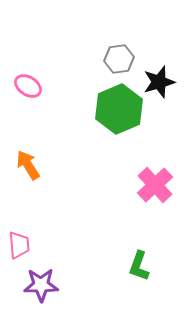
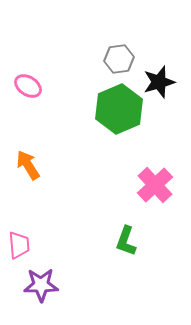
green L-shape: moved 13 px left, 25 px up
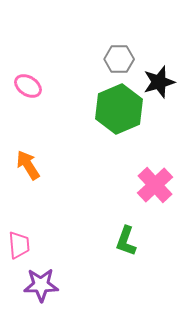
gray hexagon: rotated 8 degrees clockwise
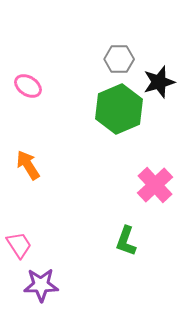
pink trapezoid: rotated 28 degrees counterclockwise
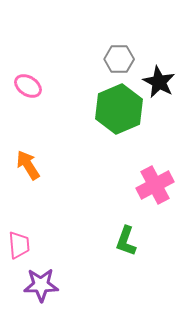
black star: rotated 28 degrees counterclockwise
pink cross: rotated 15 degrees clockwise
pink trapezoid: rotated 28 degrees clockwise
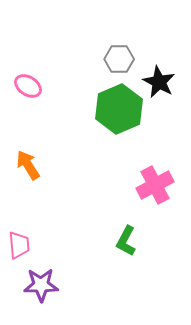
green L-shape: rotated 8 degrees clockwise
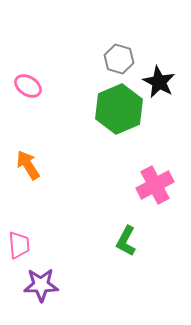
gray hexagon: rotated 16 degrees clockwise
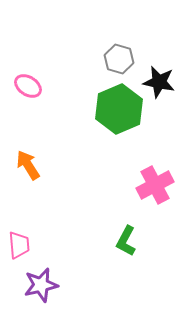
black star: rotated 16 degrees counterclockwise
purple star: rotated 12 degrees counterclockwise
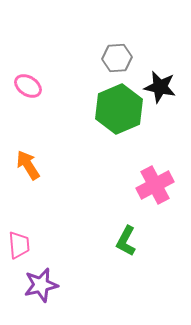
gray hexagon: moved 2 px left, 1 px up; rotated 20 degrees counterclockwise
black star: moved 1 px right, 5 px down
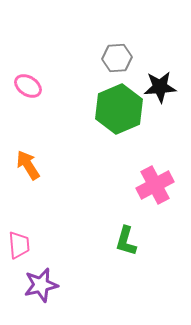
black star: rotated 16 degrees counterclockwise
green L-shape: rotated 12 degrees counterclockwise
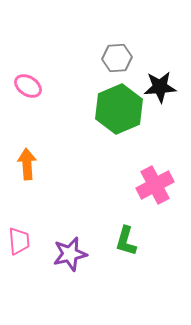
orange arrow: moved 1 px left, 1 px up; rotated 28 degrees clockwise
pink trapezoid: moved 4 px up
purple star: moved 29 px right, 31 px up
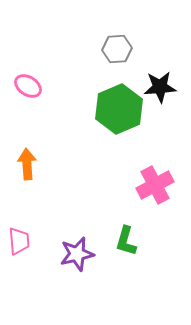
gray hexagon: moved 9 px up
purple star: moved 7 px right
